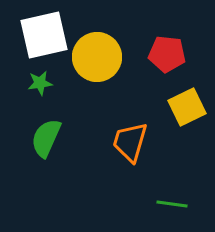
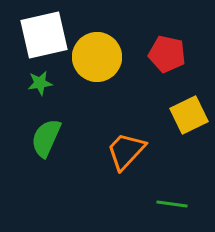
red pentagon: rotated 6 degrees clockwise
yellow square: moved 2 px right, 8 px down
orange trapezoid: moved 4 px left, 9 px down; rotated 27 degrees clockwise
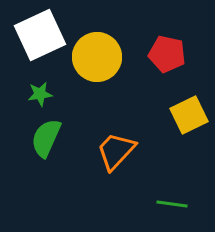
white square: moved 4 px left; rotated 12 degrees counterclockwise
green star: moved 11 px down
orange trapezoid: moved 10 px left
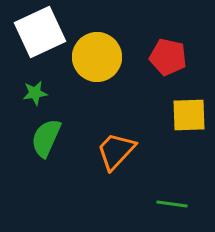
white square: moved 3 px up
red pentagon: moved 1 px right, 3 px down
green star: moved 5 px left, 1 px up
yellow square: rotated 24 degrees clockwise
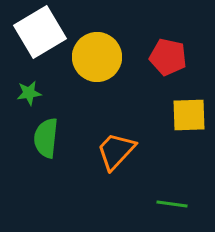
white square: rotated 6 degrees counterclockwise
green star: moved 6 px left
green semicircle: rotated 18 degrees counterclockwise
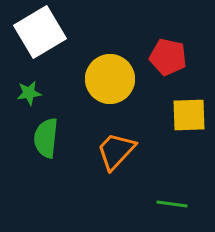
yellow circle: moved 13 px right, 22 px down
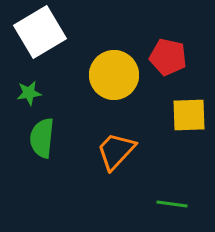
yellow circle: moved 4 px right, 4 px up
green semicircle: moved 4 px left
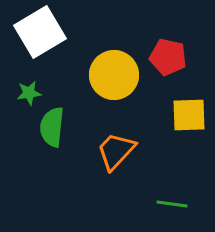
green semicircle: moved 10 px right, 11 px up
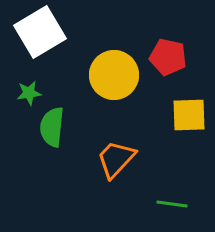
orange trapezoid: moved 8 px down
